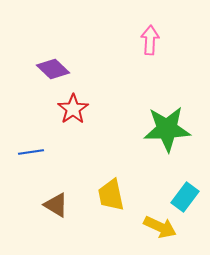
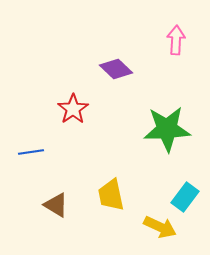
pink arrow: moved 26 px right
purple diamond: moved 63 px right
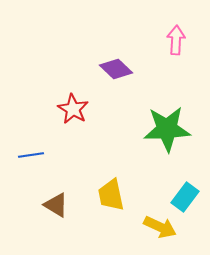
red star: rotated 8 degrees counterclockwise
blue line: moved 3 px down
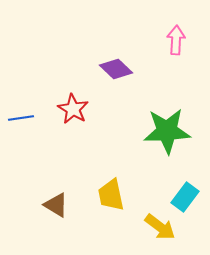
green star: moved 2 px down
blue line: moved 10 px left, 37 px up
yellow arrow: rotated 12 degrees clockwise
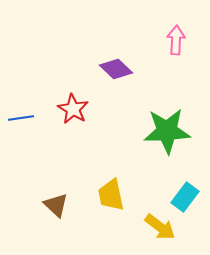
brown triangle: rotated 12 degrees clockwise
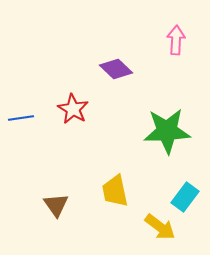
yellow trapezoid: moved 4 px right, 4 px up
brown triangle: rotated 12 degrees clockwise
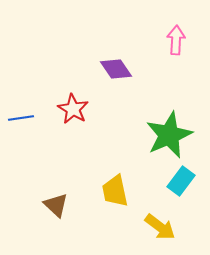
purple diamond: rotated 12 degrees clockwise
green star: moved 2 px right, 4 px down; rotated 21 degrees counterclockwise
cyan rectangle: moved 4 px left, 16 px up
brown triangle: rotated 12 degrees counterclockwise
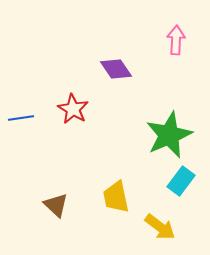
yellow trapezoid: moved 1 px right, 6 px down
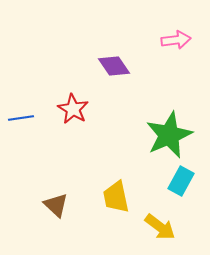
pink arrow: rotated 80 degrees clockwise
purple diamond: moved 2 px left, 3 px up
cyan rectangle: rotated 8 degrees counterclockwise
